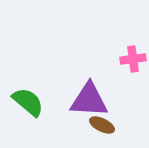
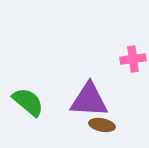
brown ellipse: rotated 15 degrees counterclockwise
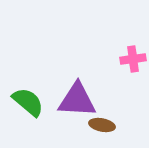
purple triangle: moved 12 px left
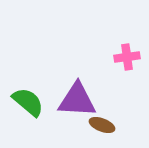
pink cross: moved 6 px left, 2 px up
brown ellipse: rotated 10 degrees clockwise
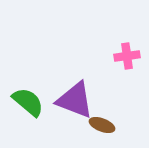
pink cross: moved 1 px up
purple triangle: moved 2 px left; rotated 18 degrees clockwise
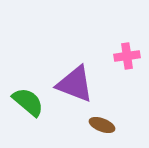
purple triangle: moved 16 px up
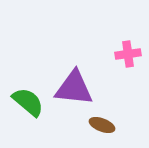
pink cross: moved 1 px right, 2 px up
purple triangle: moved 1 px left, 4 px down; rotated 15 degrees counterclockwise
